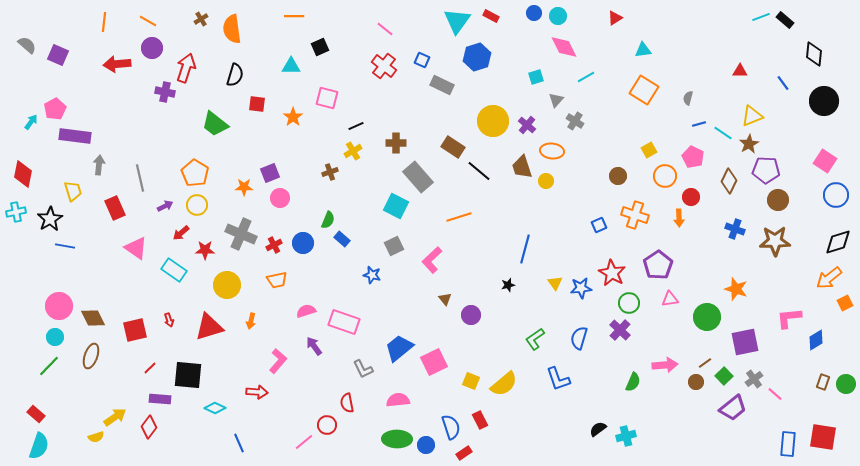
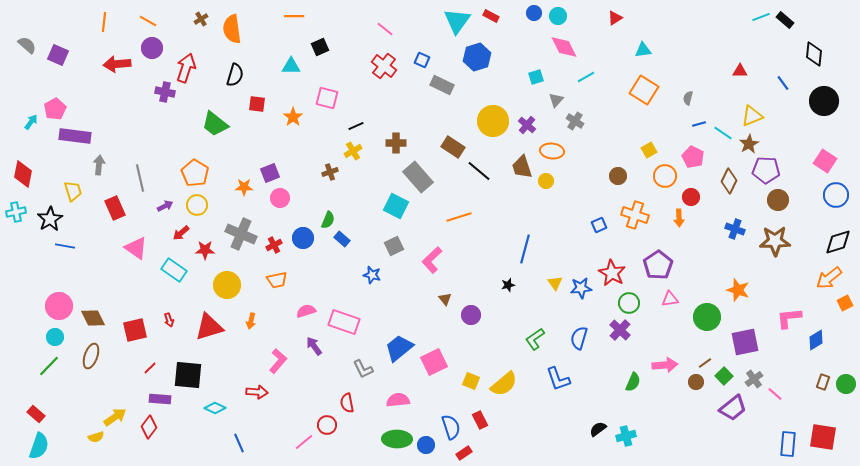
blue circle at (303, 243): moved 5 px up
orange star at (736, 289): moved 2 px right, 1 px down
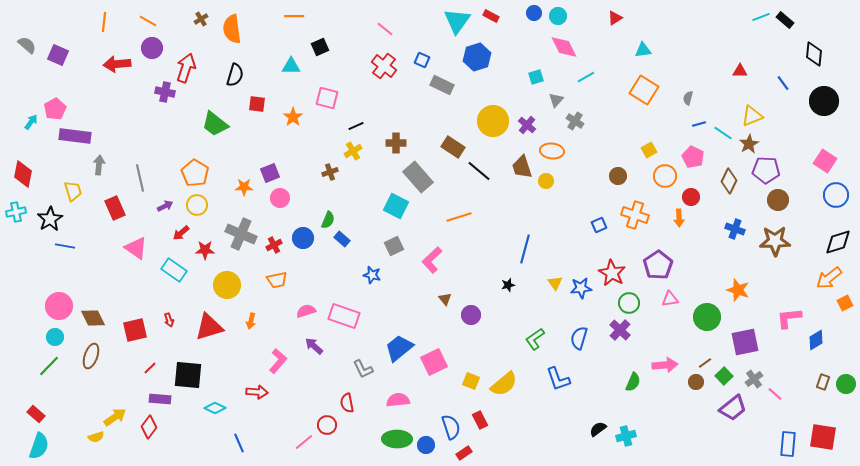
pink rectangle at (344, 322): moved 6 px up
purple arrow at (314, 346): rotated 12 degrees counterclockwise
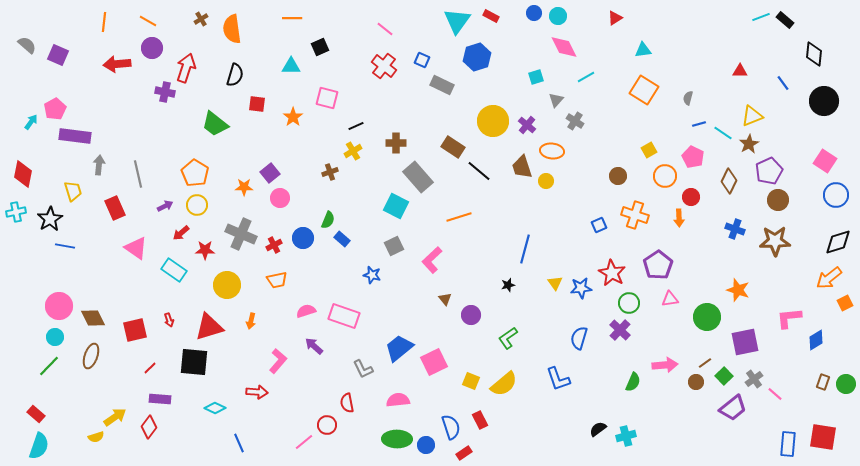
orange line at (294, 16): moved 2 px left, 2 px down
purple pentagon at (766, 170): moved 3 px right, 1 px down; rotated 28 degrees counterclockwise
purple square at (270, 173): rotated 18 degrees counterclockwise
gray line at (140, 178): moved 2 px left, 4 px up
green L-shape at (535, 339): moved 27 px left, 1 px up
black square at (188, 375): moved 6 px right, 13 px up
